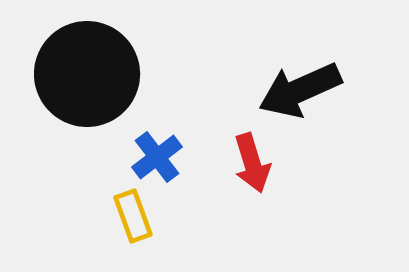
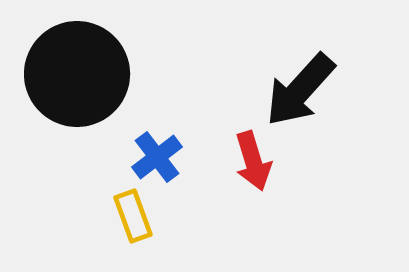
black circle: moved 10 px left
black arrow: rotated 24 degrees counterclockwise
red arrow: moved 1 px right, 2 px up
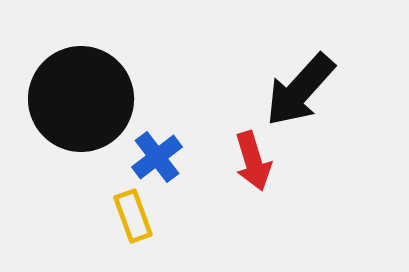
black circle: moved 4 px right, 25 px down
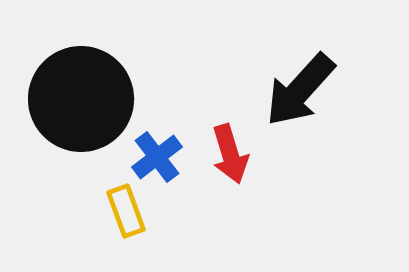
red arrow: moved 23 px left, 7 px up
yellow rectangle: moved 7 px left, 5 px up
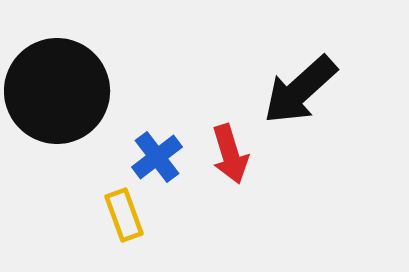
black arrow: rotated 6 degrees clockwise
black circle: moved 24 px left, 8 px up
yellow rectangle: moved 2 px left, 4 px down
